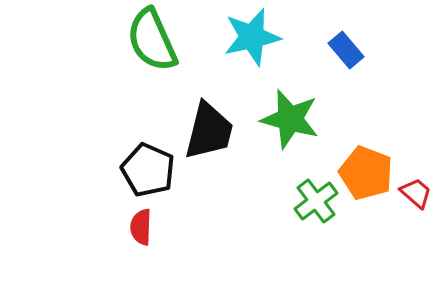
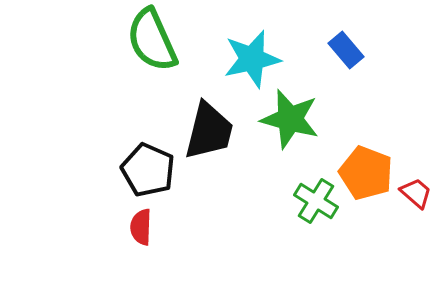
cyan star: moved 22 px down
green cross: rotated 21 degrees counterclockwise
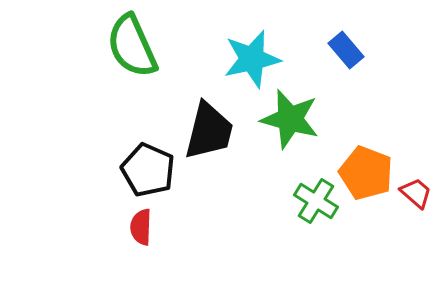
green semicircle: moved 20 px left, 6 px down
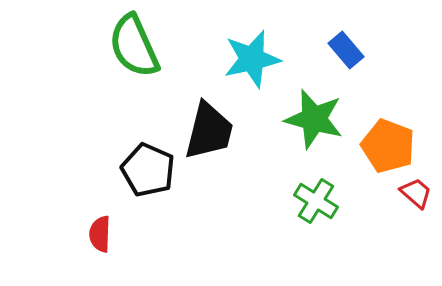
green semicircle: moved 2 px right
green star: moved 24 px right
orange pentagon: moved 22 px right, 27 px up
red semicircle: moved 41 px left, 7 px down
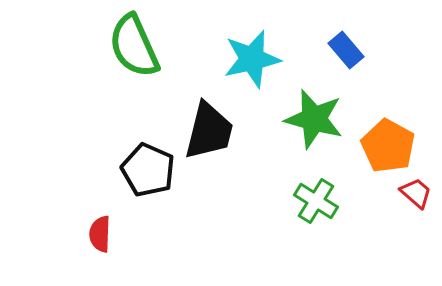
orange pentagon: rotated 8 degrees clockwise
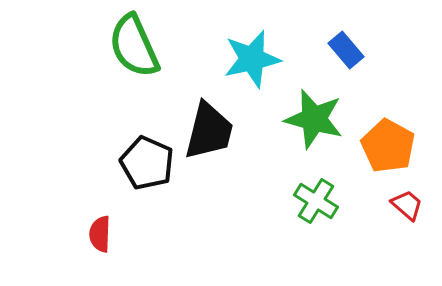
black pentagon: moved 1 px left, 7 px up
red trapezoid: moved 9 px left, 12 px down
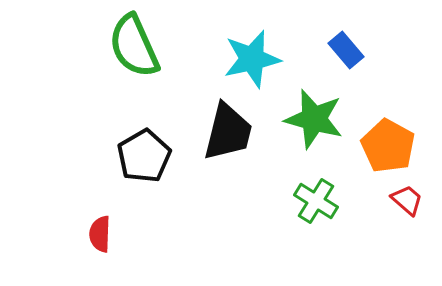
black trapezoid: moved 19 px right, 1 px down
black pentagon: moved 3 px left, 7 px up; rotated 18 degrees clockwise
red trapezoid: moved 5 px up
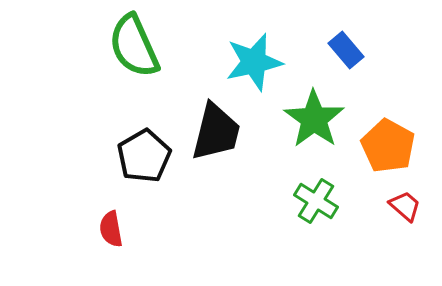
cyan star: moved 2 px right, 3 px down
green star: rotated 20 degrees clockwise
black trapezoid: moved 12 px left
red trapezoid: moved 2 px left, 6 px down
red semicircle: moved 11 px right, 5 px up; rotated 12 degrees counterclockwise
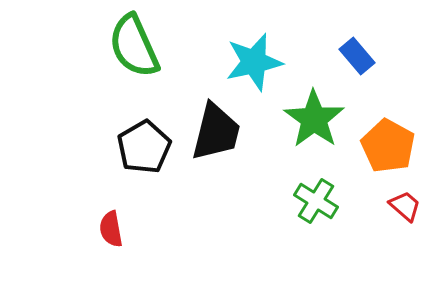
blue rectangle: moved 11 px right, 6 px down
black pentagon: moved 9 px up
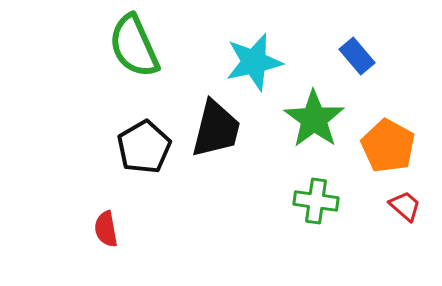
black trapezoid: moved 3 px up
green cross: rotated 24 degrees counterclockwise
red semicircle: moved 5 px left
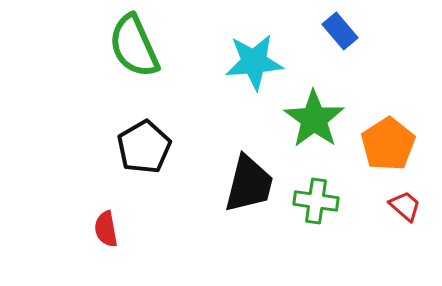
blue rectangle: moved 17 px left, 25 px up
cyan star: rotated 8 degrees clockwise
black trapezoid: moved 33 px right, 55 px down
orange pentagon: moved 2 px up; rotated 10 degrees clockwise
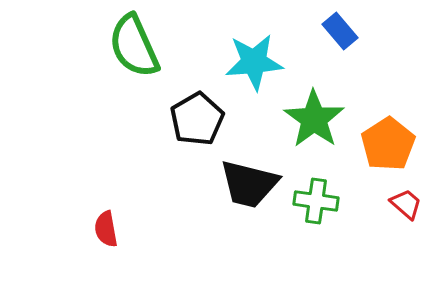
black pentagon: moved 53 px right, 28 px up
black trapezoid: rotated 90 degrees clockwise
red trapezoid: moved 1 px right, 2 px up
